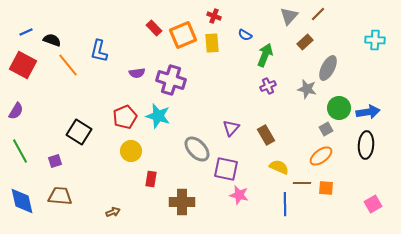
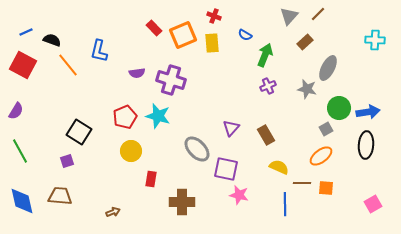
purple square at (55, 161): moved 12 px right
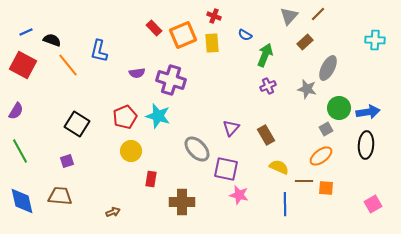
black square at (79, 132): moved 2 px left, 8 px up
brown line at (302, 183): moved 2 px right, 2 px up
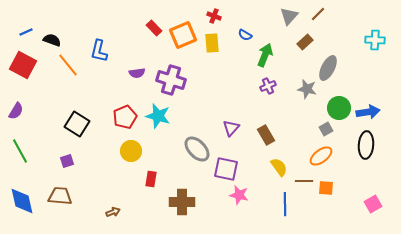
yellow semicircle at (279, 167): rotated 30 degrees clockwise
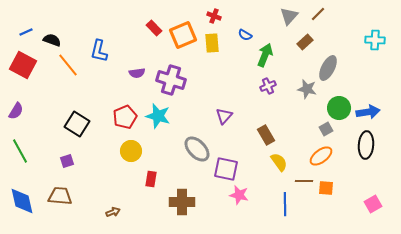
purple triangle at (231, 128): moved 7 px left, 12 px up
yellow semicircle at (279, 167): moved 5 px up
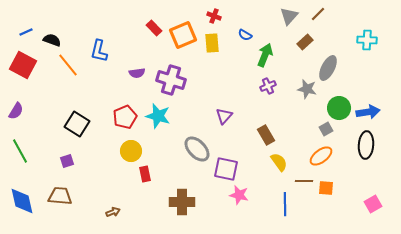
cyan cross at (375, 40): moved 8 px left
red rectangle at (151, 179): moved 6 px left, 5 px up; rotated 21 degrees counterclockwise
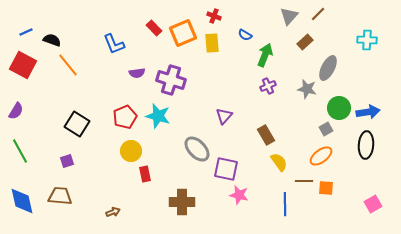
orange square at (183, 35): moved 2 px up
blue L-shape at (99, 51): moved 15 px right, 7 px up; rotated 35 degrees counterclockwise
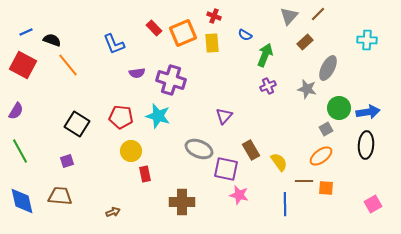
red pentagon at (125, 117): moved 4 px left; rotated 30 degrees clockwise
brown rectangle at (266, 135): moved 15 px left, 15 px down
gray ellipse at (197, 149): moved 2 px right; rotated 24 degrees counterclockwise
